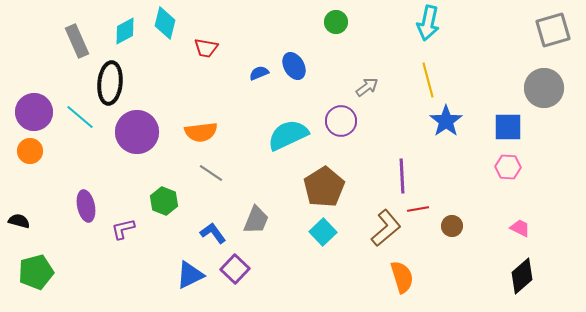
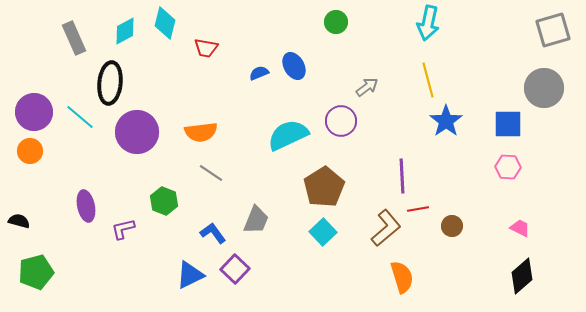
gray rectangle at (77, 41): moved 3 px left, 3 px up
blue square at (508, 127): moved 3 px up
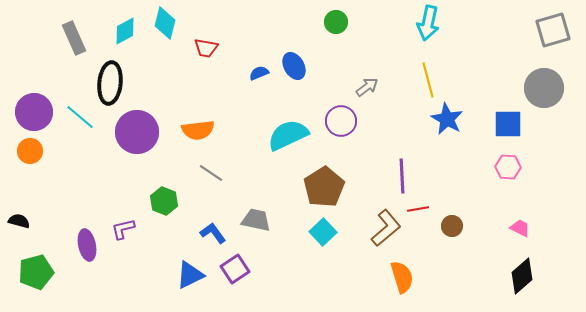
blue star at (446, 121): moved 1 px right, 2 px up; rotated 8 degrees counterclockwise
orange semicircle at (201, 132): moved 3 px left, 2 px up
purple ellipse at (86, 206): moved 1 px right, 39 px down
gray trapezoid at (256, 220): rotated 100 degrees counterclockwise
purple square at (235, 269): rotated 12 degrees clockwise
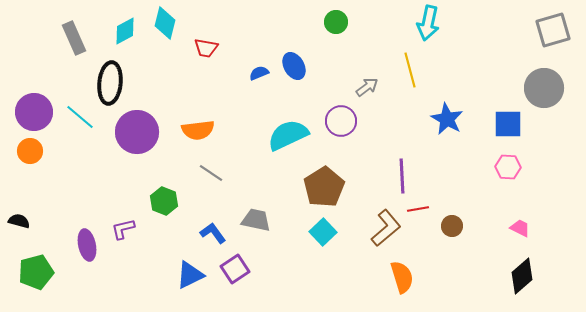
yellow line at (428, 80): moved 18 px left, 10 px up
